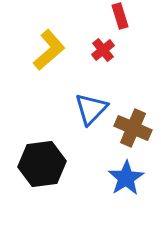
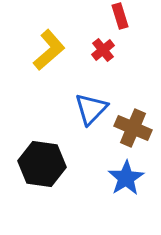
black hexagon: rotated 15 degrees clockwise
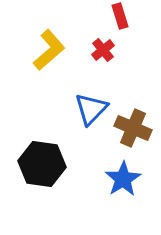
blue star: moved 3 px left, 1 px down
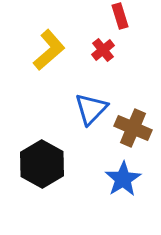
black hexagon: rotated 21 degrees clockwise
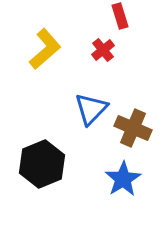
yellow L-shape: moved 4 px left, 1 px up
black hexagon: rotated 9 degrees clockwise
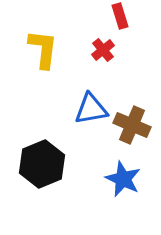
yellow L-shape: moved 2 px left; rotated 42 degrees counterclockwise
blue triangle: rotated 36 degrees clockwise
brown cross: moved 1 px left, 3 px up
blue star: rotated 15 degrees counterclockwise
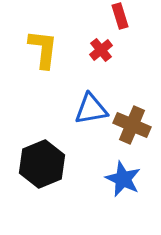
red cross: moved 2 px left
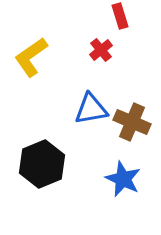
yellow L-shape: moved 12 px left, 8 px down; rotated 132 degrees counterclockwise
brown cross: moved 3 px up
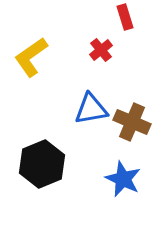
red rectangle: moved 5 px right, 1 px down
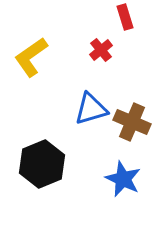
blue triangle: rotated 6 degrees counterclockwise
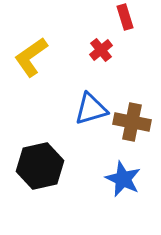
brown cross: rotated 12 degrees counterclockwise
black hexagon: moved 2 px left, 2 px down; rotated 9 degrees clockwise
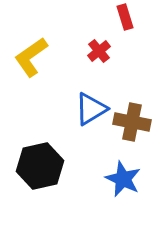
red cross: moved 2 px left, 1 px down
blue triangle: rotated 15 degrees counterclockwise
